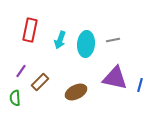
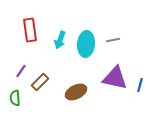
red rectangle: rotated 20 degrees counterclockwise
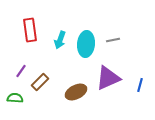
purple triangle: moved 7 px left; rotated 36 degrees counterclockwise
green semicircle: rotated 98 degrees clockwise
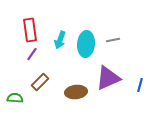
purple line: moved 11 px right, 17 px up
brown ellipse: rotated 20 degrees clockwise
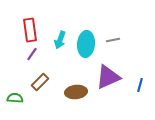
purple triangle: moved 1 px up
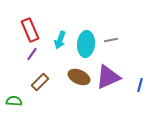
red rectangle: rotated 15 degrees counterclockwise
gray line: moved 2 px left
brown ellipse: moved 3 px right, 15 px up; rotated 30 degrees clockwise
green semicircle: moved 1 px left, 3 px down
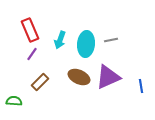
blue line: moved 1 px right, 1 px down; rotated 24 degrees counterclockwise
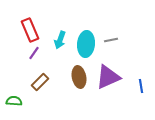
purple line: moved 2 px right, 1 px up
brown ellipse: rotated 55 degrees clockwise
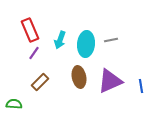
purple triangle: moved 2 px right, 4 px down
green semicircle: moved 3 px down
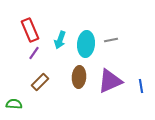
brown ellipse: rotated 15 degrees clockwise
